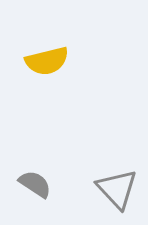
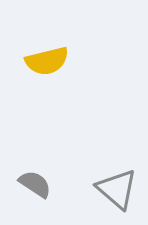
gray triangle: rotated 6 degrees counterclockwise
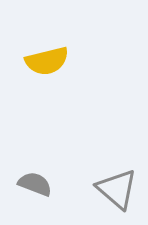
gray semicircle: rotated 12 degrees counterclockwise
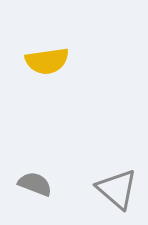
yellow semicircle: rotated 6 degrees clockwise
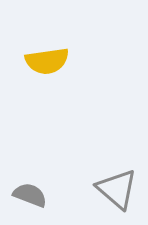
gray semicircle: moved 5 px left, 11 px down
